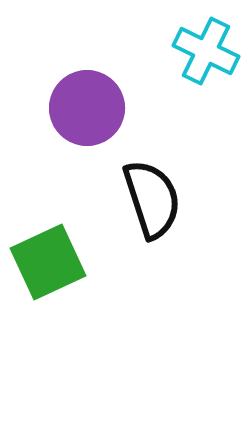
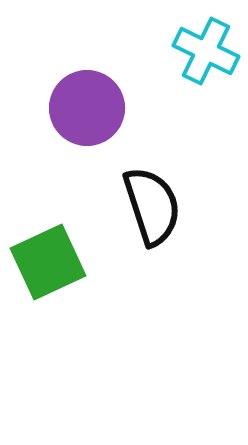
black semicircle: moved 7 px down
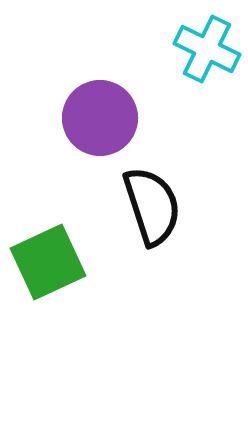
cyan cross: moved 1 px right, 2 px up
purple circle: moved 13 px right, 10 px down
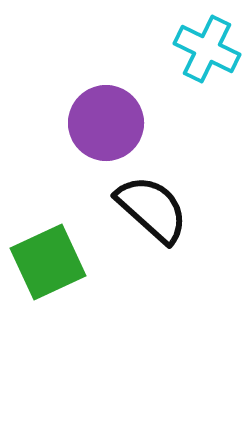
purple circle: moved 6 px right, 5 px down
black semicircle: moved 3 px down; rotated 30 degrees counterclockwise
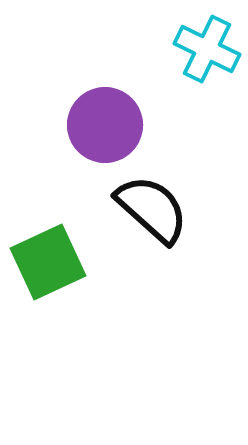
purple circle: moved 1 px left, 2 px down
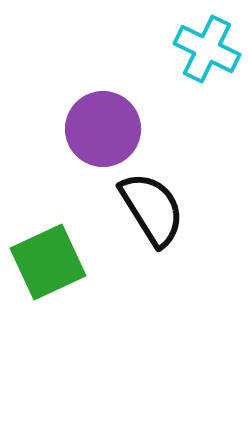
purple circle: moved 2 px left, 4 px down
black semicircle: rotated 16 degrees clockwise
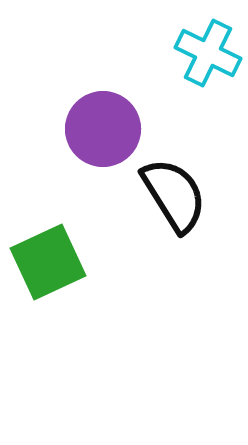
cyan cross: moved 1 px right, 4 px down
black semicircle: moved 22 px right, 14 px up
